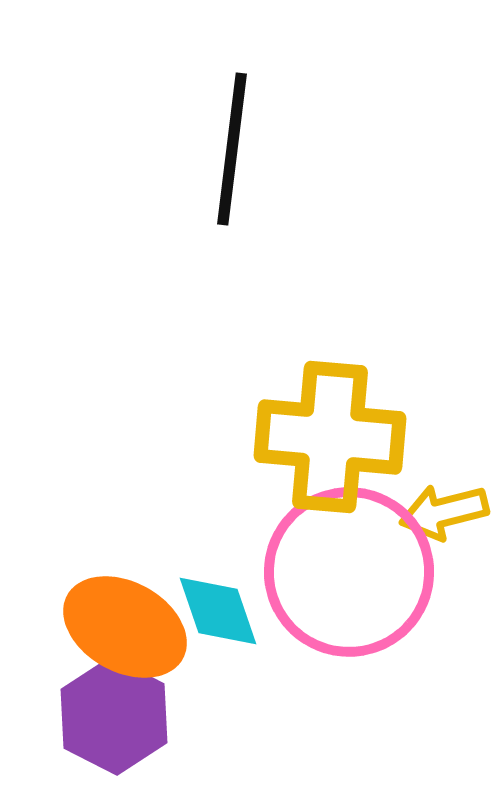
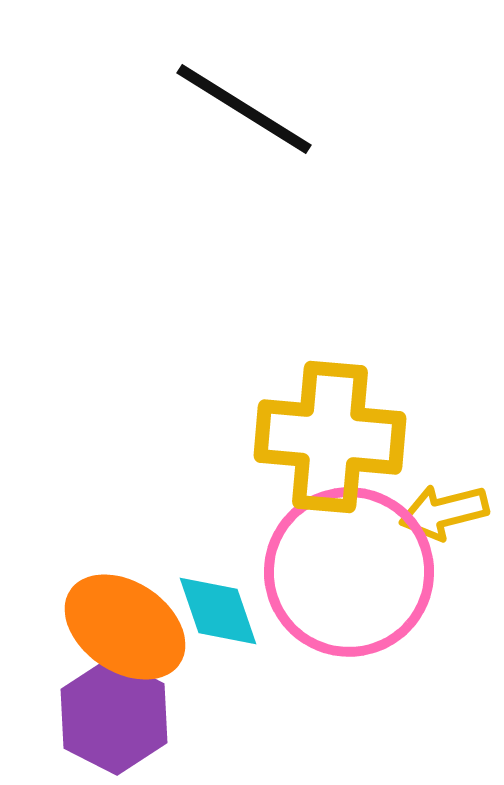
black line: moved 12 px right, 40 px up; rotated 65 degrees counterclockwise
orange ellipse: rotated 5 degrees clockwise
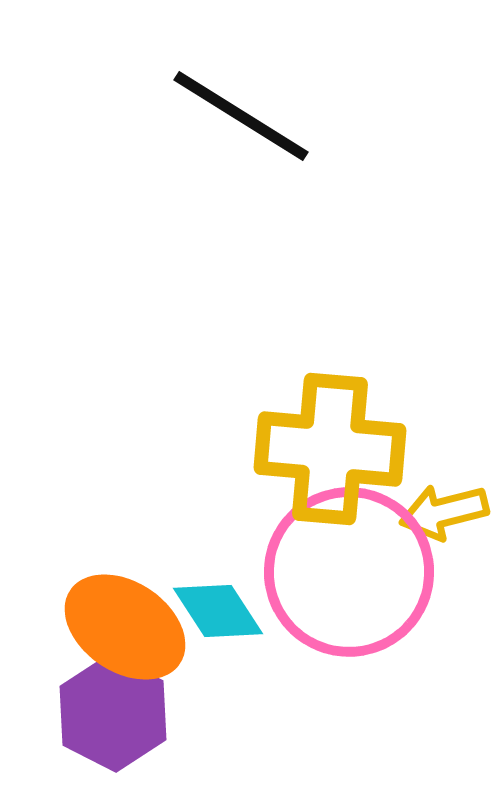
black line: moved 3 px left, 7 px down
yellow cross: moved 12 px down
cyan diamond: rotated 14 degrees counterclockwise
purple hexagon: moved 1 px left, 3 px up
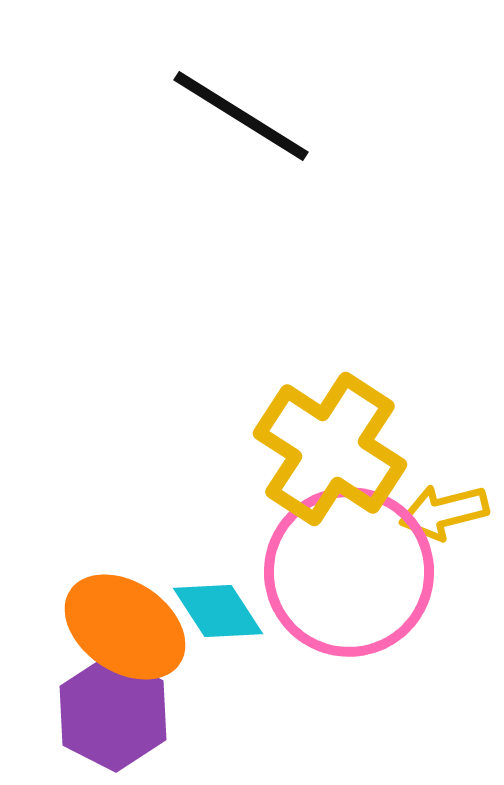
yellow cross: rotated 28 degrees clockwise
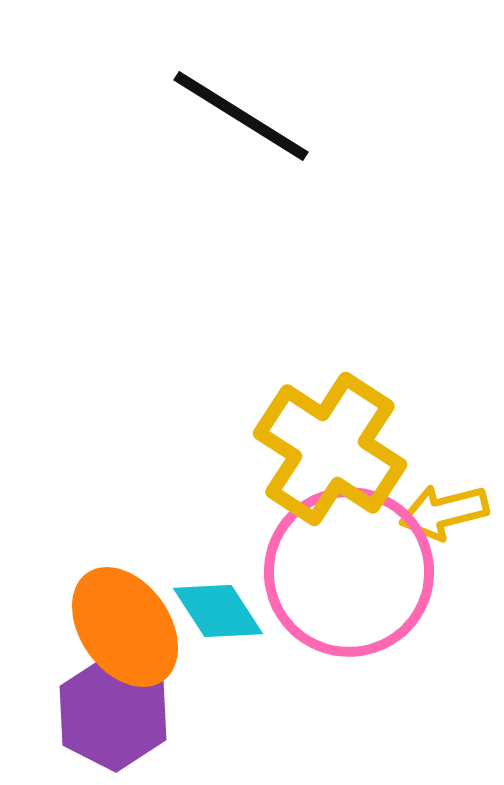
orange ellipse: rotated 21 degrees clockwise
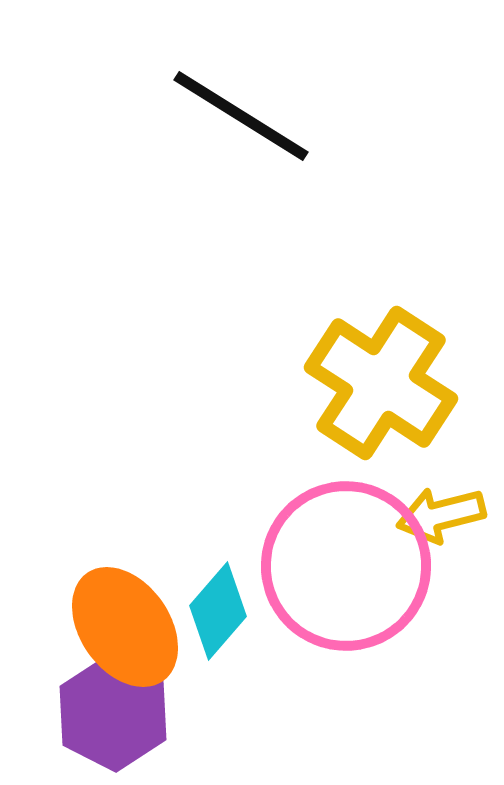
yellow cross: moved 51 px right, 66 px up
yellow arrow: moved 3 px left, 3 px down
pink circle: moved 3 px left, 6 px up
cyan diamond: rotated 74 degrees clockwise
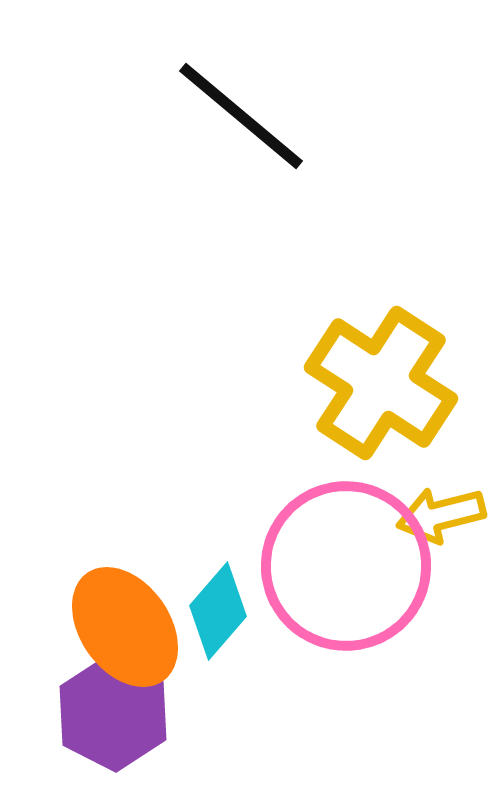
black line: rotated 8 degrees clockwise
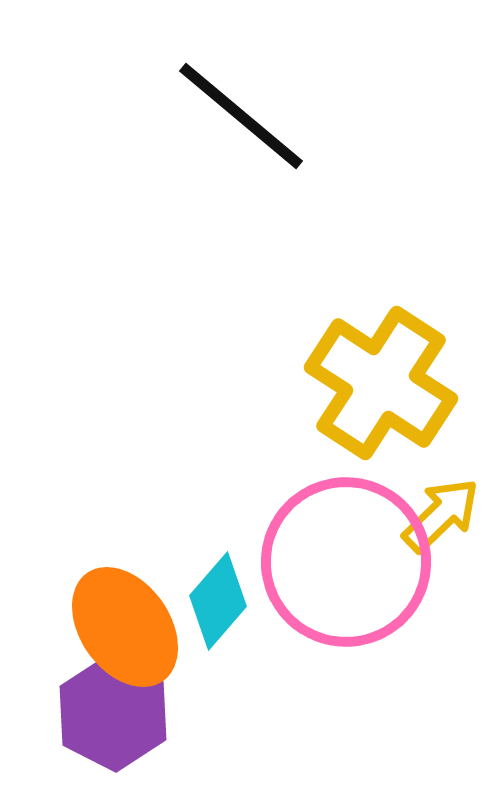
yellow arrow: rotated 150 degrees clockwise
pink circle: moved 4 px up
cyan diamond: moved 10 px up
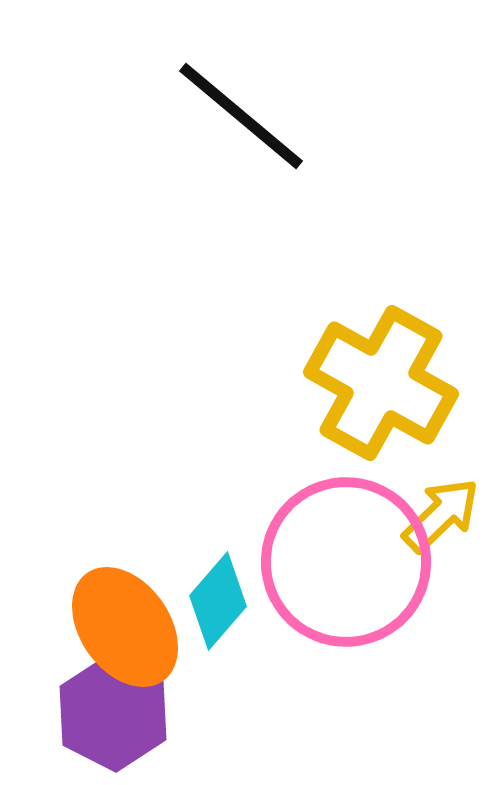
yellow cross: rotated 4 degrees counterclockwise
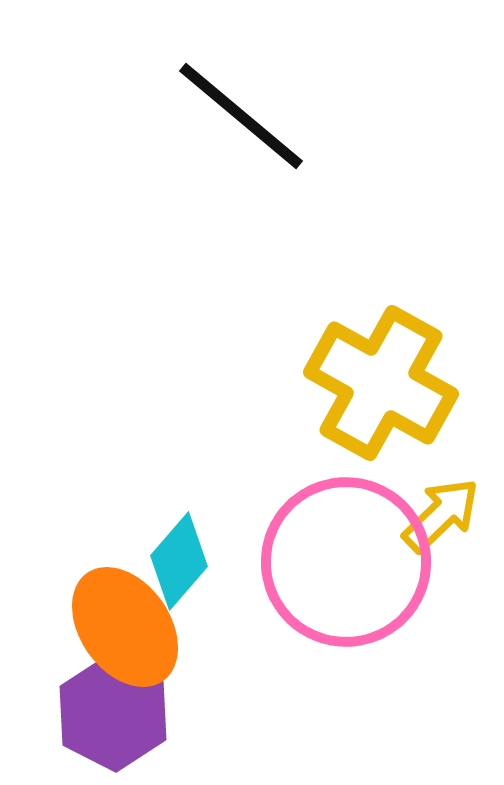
cyan diamond: moved 39 px left, 40 px up
